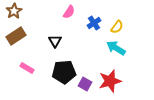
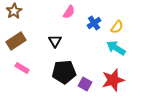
brown rectangle: moved 5 px down
pink rectangle: moved 5 px left
red star: moved 3 px right, 1 px up
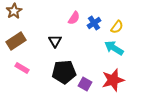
pink semicircle: moved 5 px right, 6 px down
cyan arrow: moved 2 px left
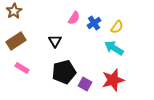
black pentagon: rotated 10 degrees counterclockwise
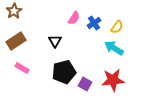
red star: rotated 10 degrees clockwise
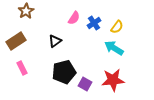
brown star: moved 12 px right
black triangle: rotated 24 degrees clockwise
pink rectangle: rotated 32 degrees clockwise
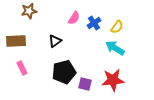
brown star: moved 3 px right; rotated 21 degrees clockwise
brown rectangle: rotated 30 degrees clockwise
cyan arrow: moved 1 px right
purple square: rotated 16 degrees counterclockwise
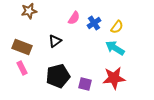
brown rectangle: moved 6 px right, 6 px down; rotated 24 degrees clockwise
black pentagon: moved 6 px left, 4 px down
red star: moved 1 px right, 2 px up
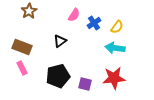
brown star: rotated 21 degrees counterclockwise
pink semicircle: moved 3 px up
black triangle: moved 5 px right
cyan arrow: rotated 24 degrees counterclockwise
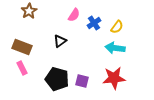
black pentagon: moved 1 px left, 3 px down; rotated 30 degrees clockwise
purple square: moved 3 px left, 3 px up
